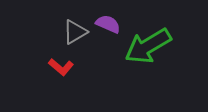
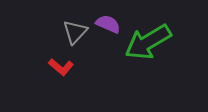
gray triangle: rotated 16 degrees counterclockwise
green arrow: moved 4 px up
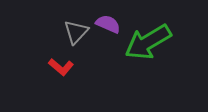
gray triangle: moved 1 px right
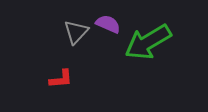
red L-shape: moved 12 px down; rotated 45 degrees counterclockwise
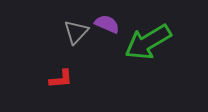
purple semicircle: moved 1 px left
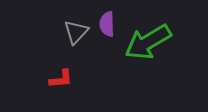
purple semicircle: rotated 115 degrees counterclockwise
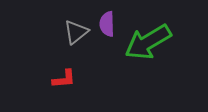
gray triangle: rotated 8 degrees clockwise
red L-shape: moved 3 px right
